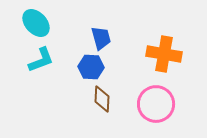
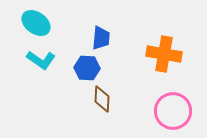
cyan ellipse: rotated 12 degrees counterclockwise
blue trapezoid: rotated 20 degrees clockwise
cyan L-shape: rotated 56 degrees clockwise
blue hexagon: moved 4 px left, 1 px down
pink circle: moved 17 px right, 7 px down
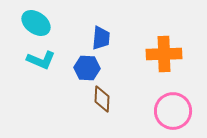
orange cross: rotated 12 degrees counterclockwise
cyan L-shape: rotated 12 degrees counterclockwise
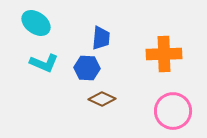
cyan L-shape: moved 3 px right, 3 px down
brown diamond: rotated 68 degrees counterclockwise
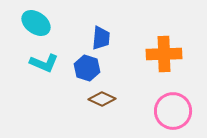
blue hexagon: rotated 15 degrees clockwise
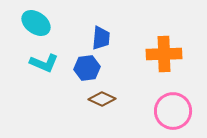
blue hexagon: rotated 25 degrees counterclockwise
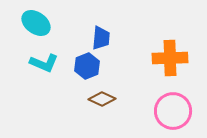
orange cross: moved 6 px right, 4 px down
blue hexagon: moved 2 px up; rotated 15 degrees counterclockwise
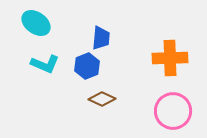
cyan L-shape: moved 1 px right, 1 px down
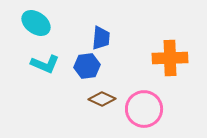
blue hexagon: rotated 15 degrees clockwise
pink circle: moved 29 px left, 2 px up
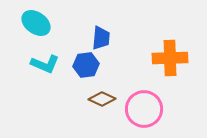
blue hexagon: moved 1 px left, 1 px up
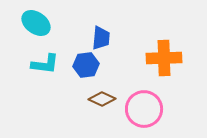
orange cross: moved 6 px left
cyan L-shape: rotated 16 degrees counterclockwise
